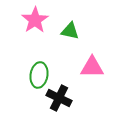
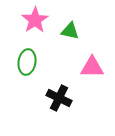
green ellipse: moved 12 px left, 13 px up
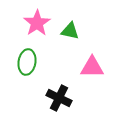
pink star: moved 2 px right, 3 px down
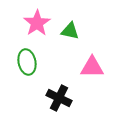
green ellipse: rotated 20 degrees counterclockwise
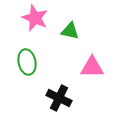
pink star: moved 2 px left, 5 px up; rotated 16 degrees counterclockwise
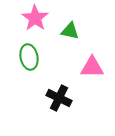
pink star: rotated 12 degrees clockwise
green ellipse: moved 2 px right, 5 px up
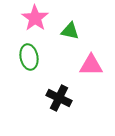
pink triangle: moved 1 px left, 2 px up
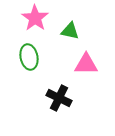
pink triangle: moved 5 px left, 1 px up
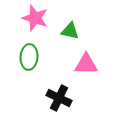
pink star: rotated 16 degrees counterclockwise
green ellipse: rotated 15 degrees clockwise
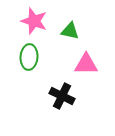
pink star: moved 1 px left, 3 px down
black cross: moved 3 px right, 2 px up
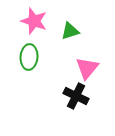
green triangle: rotated 30 degrees counterclockwise
pink triangle: moved 1 px right, 4 px down; rotated 50 degrees counterclockwise
black cross: moved 14 px right
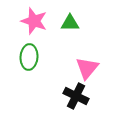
green triangle: moved 8 px up; rotated 18 degrees clockwise
